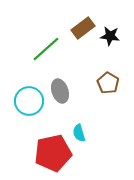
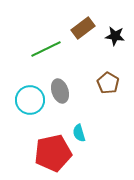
black star: moved 5 px right
green line: rotated 16 degrees clockwise
cyan circle: moved 1 px right, 1 px up
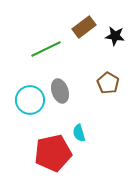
brown rectangle: moved 1 px right, 1 px up
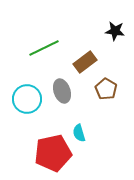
brown rectangle: moved 1 px right, 35 px down
black star: moved 5 px up
green line: moved 2 px left, 1 px up
brown pentagon: moved 2 px left, 6 px down
gray ellipse: moved 2 px right
cyan circle: moved 3 px left, 1 px up
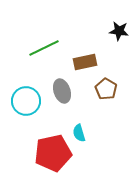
black star: moved 4 px right
brown rectangle: rotated 25 degrees clockwise
cyan circle: moved 1 px left, 2 px down
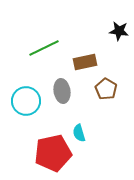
gray ellipse: rotated 10 degrees clockwise
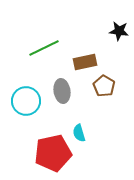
brown pentagon: moved 2 px left, 3 px up
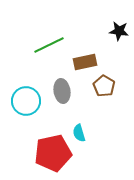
green line: moved 5 px right, 3 px up
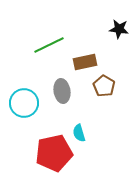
black star: moved 2 px up
cyan circle: moved 2 px left, 2 px down
red pentagon: moved 1 px right
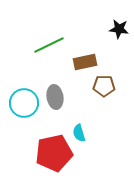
brown pentagon: rotated 30 degrees counterclockwise
gray ellipse: moved 7 px left, 6 px down
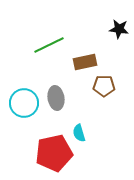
gray ellipse: moved 1 px right, 1 px down
